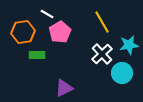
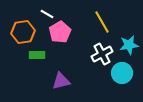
white cross: rotated 15 degrees clockwise
purple triangle: moved 3 px left, 7 px up; rotated 12 degrees clockwise
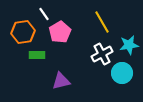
white line: moved 3 px left; rotated 24 degrees clockwise
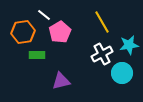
white line: moved 1 px down; rotated 16 degrees counterclockwise
